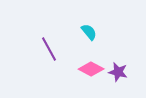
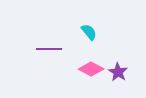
purple line: rotated 60 degrees counterclockwise
purple star: rotated 18 degrees clockwise
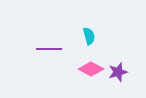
cyan semicircle: moved 4 px down; rotated 24 degrees clockwise
purple star: rotated 24 degrees clockwise
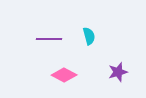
purple line: moved 10 px up
pink diamond: moved 27 px left, 6 px down
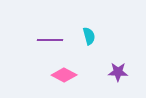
purple line: moved 1 px right, 1 px down
purple star: rotated 18 degrees clockwise
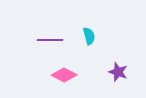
purple star: rotated 18 degrees clockwise
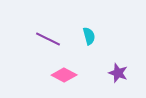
purple line: moved 2 px left, 1 px up; rotated 25 degrees clockwise
purple star: moved 1 px down
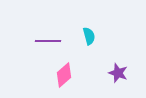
purple line: moved 2 px down; rotated 25 degrees counterclockwise
pink diamond: rotated 70 degrees counterclockwise
